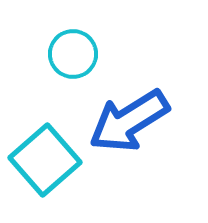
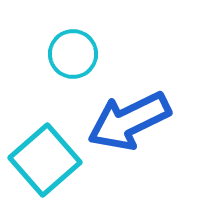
blue arrow: rotated 6 degrees clockwise
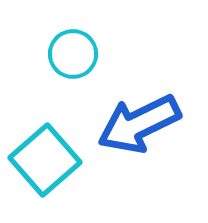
blue arrow: moved 10 px right, 3 px down
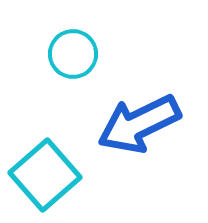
cyan square: moved 15 px down
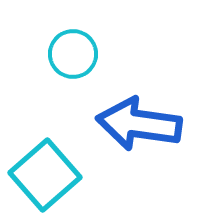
blue arrow: rotated 34 degrees clockwise
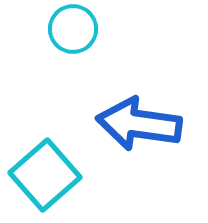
cyan circle: moved 25 px up
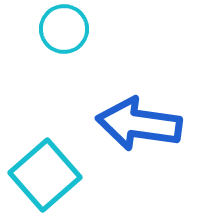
cyan circle: moved 9 px left
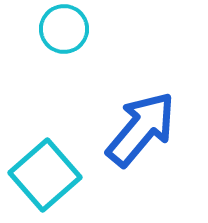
blue arrow: moved 2 px right, 5 px down; rotated 122 degrees clockwise
